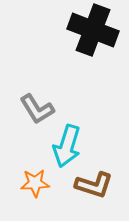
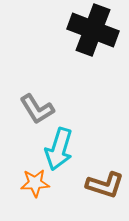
cyan arrow: moved 8 px left, 3 px down
brown L-shape: moved 11 px right
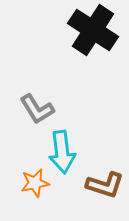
black cross: rotated 12 degrees clockwise
cyan arrow: moved 3 px right, 3 px down; rotated 24 degrees counterclockwise
orange star: rotated 8 degrees counterclockwise
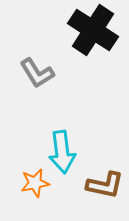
gray L-shape: moved 36 px up
brown L-shape: rotated 6 degrees counterclockwise
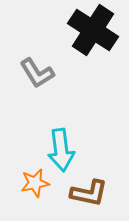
cyan arrow: moved 1 px left, 2 px up
brown L-shape: moved 16 px left, 8 px down
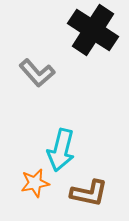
gray L-shape: rotated 9 degrees counterclockwise
cyan arrow: rotated 21 degrees clockwise
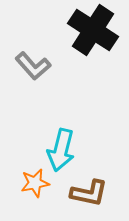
gray L-shape: moved 4 px left, 7 px up
